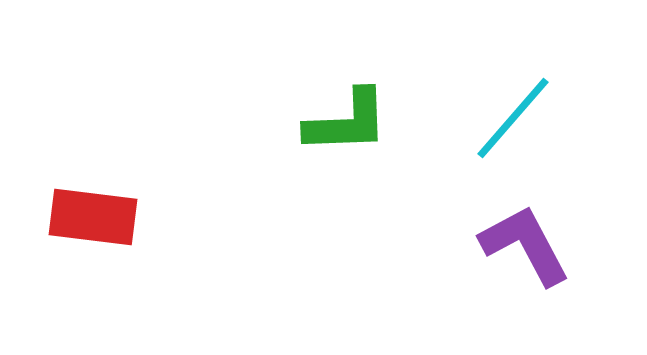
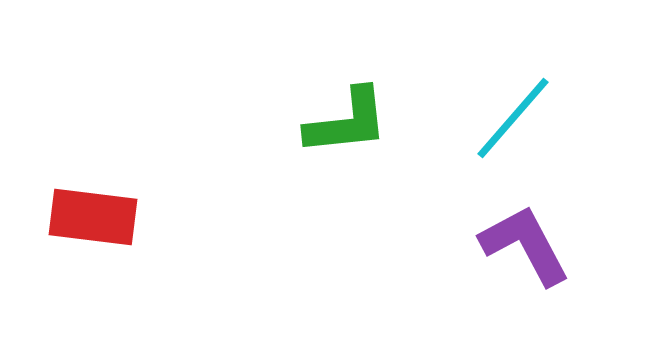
green L-shape: rotated 4 degrees counterclockwise
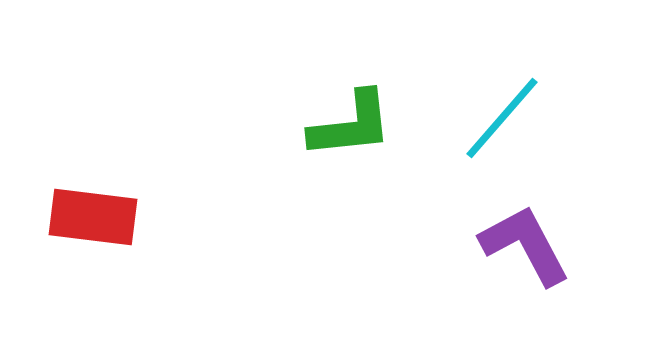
cyan line: moved 11 px left
green L-shape: moved 4 px right, 3 px down
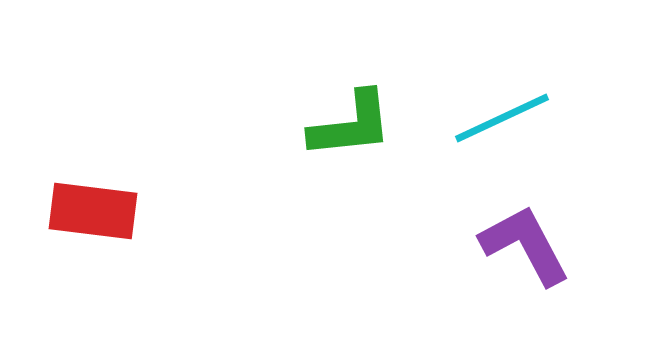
cyan line: rotated 24 degrees clockwise
red rectangle: moved 6 px up
